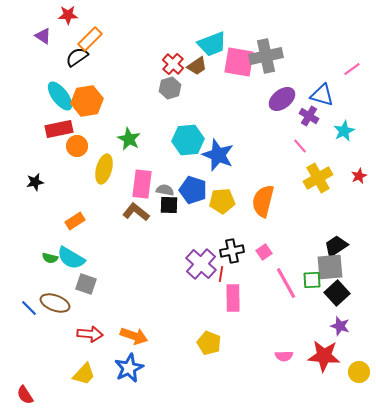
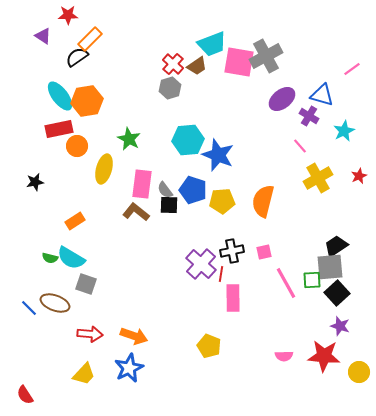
gray cross at (266, 56): rotated 16 degrees counterclockwise
gray semicircle at (165, 190): rotated 138 degrees counterclockwise
pink square at (264, 252): rotated 21 degrees clockwise
yellow pentagon at (209, 343): moved 3 px down
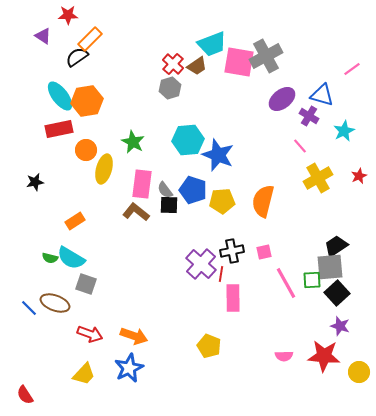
green star at (129, 139): moved 4 px right, 3 px down
orange circle at (77, 146): moved 9 px right, 4 px down
red arrow at (90, 334): rotated 15 degrees clockwise
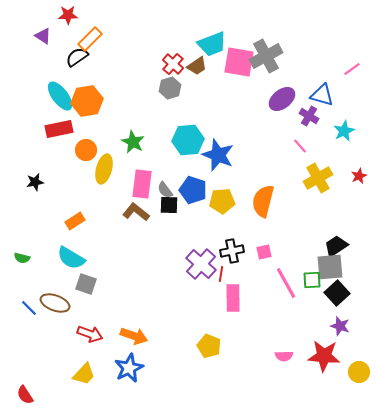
green semicircle at (50, 258): moved 28 px left
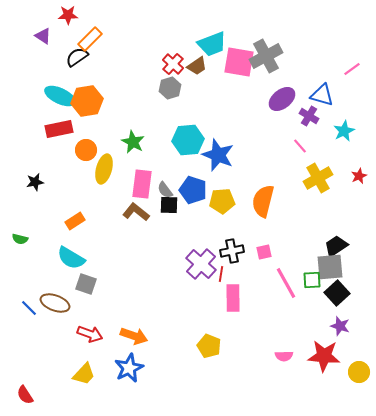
cyan ellipse at (60, 96): rotated 28 degrees counterclockwise
green semicircle at (22, 258): moved 2 px left, 19 px up
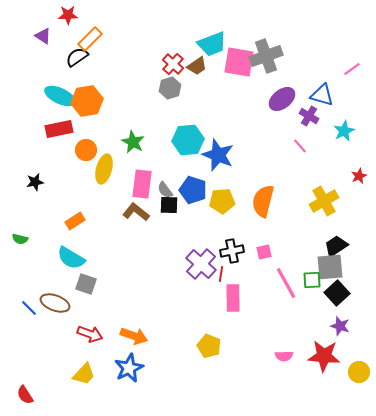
gray cross at (266, 56): rotated 8 degrees clockwise
yellow cross at (318, 178): moved 6 px right, 23 px down
